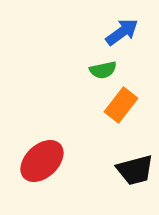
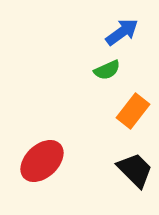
green semicircle: moved 4 px right; rotated 12 degrees counterclockwise
orange rectangle: moved 12 px right, 6 px down
black trapezoid: rotated 120 degrees counterclockwise
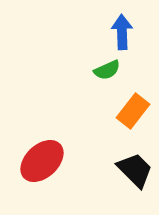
blue arrow: rotated 56 degrees counterclockwise
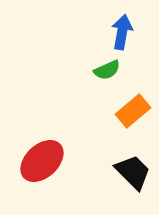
blue arrow: rotated 12 degrees clockwise
orange rectangle: rotated 12 degrees clockwise
black trapezoid: moved 2 px left, 2 px down
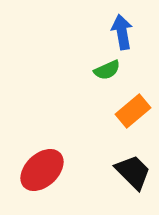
blue arrow: rotated 20 degrees counterclockwise
red ellipse: moved 9 px down
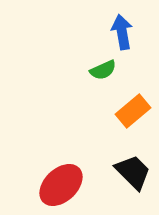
green semicircle: moved 4 px left
red ellipse: moved 19 px right, 15 px down
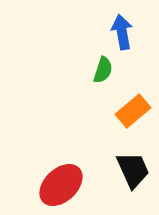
green semicircle: rotated 48 degrees counterclockwise
black trapezoid: moved 2 px up; rotated 21 degrees clockwise
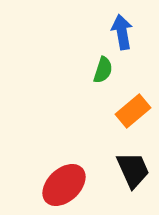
red ellipse: moved 3 px right
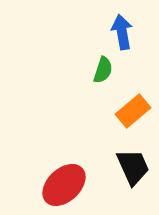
black trapezoid: moved 3 px up
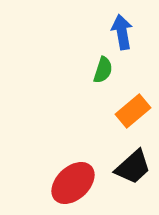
black trapezoid: rotated 72 degrees clockwise
red ellipse: moved 9 px right, 2 px up
